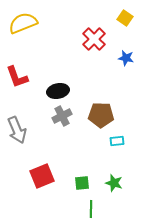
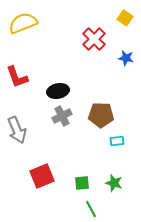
green line: rotated 30 degrees counterclockwise
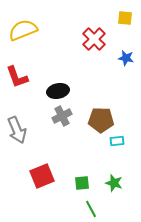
yellow square: rotated 28 degrees counterclockwise
yellow semicircle: moved 7 px down
brown pentagon: moved 5 px down
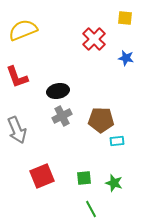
green square: moved 2 px right, 5 px up
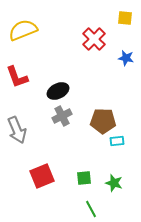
black ellipse: rotated 15 degrees counterclockwise
brown pentagon: moved 2 px right, 1 px down
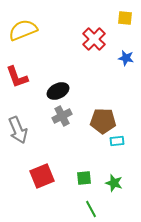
gray arrow: moved 1 px right
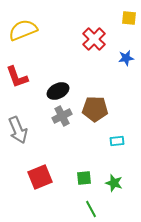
yellow square: moved 4 px right
blue star: rotated 21 degrees counterclockwise
brown pentagon: moved 8 px left, 12 px up
red square: moved 2 px left, 1 px down
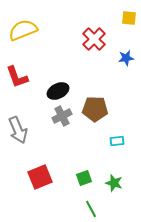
green square: rotated 14 degrees counterclockwise
